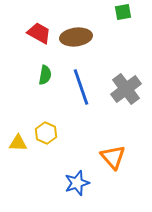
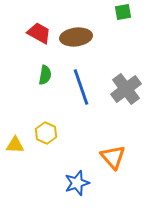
yellow triangle: moved 3 px left, 2 px down
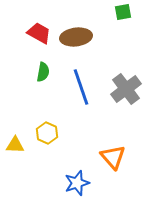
green semicircle: moved 2 px left, 3 px up
yellow hexagon: moved 1 px right
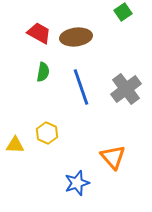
green square: rotated 24 degrees counterclockwise
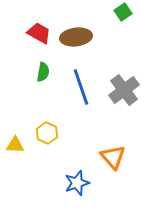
gray cross: moved 2 px left, 1 px down
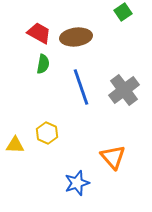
green semicircle: moved 8 px up
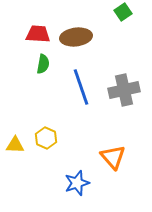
red trapezoid: moved 1 px left, 1 px down; rotated 25 degrees counterclockwise
gray cross: rotated 24 degrees clockwise
yellow hexagon: moved 1 px left, 5 px down
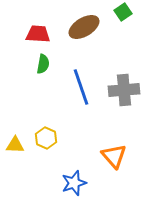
brown ellipse: moved 8 px right, 10 px up; rotated 24 degrees counterclockwise
gray cross: rotated 8 degrees clockwise
orange triangle: moved 1 px right, 1 px up
blue star: moved 3 px left
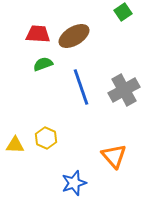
brown ellipse: moved 10 px left, 9 px down
green semicircle: rotated 120 degrees counterclockwise
gray cross: rotated 24 degrees counterclockwise
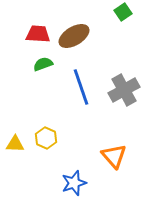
yellow triangle: moved 1 px up
